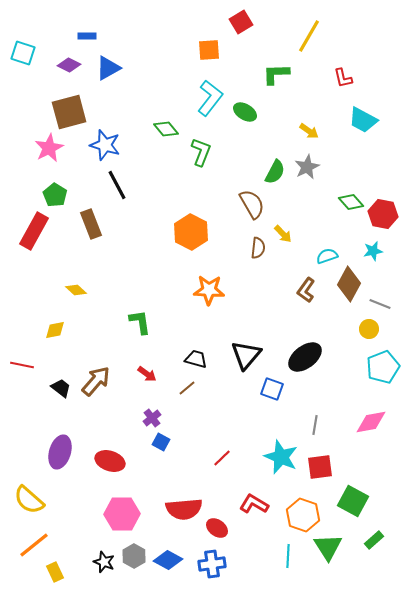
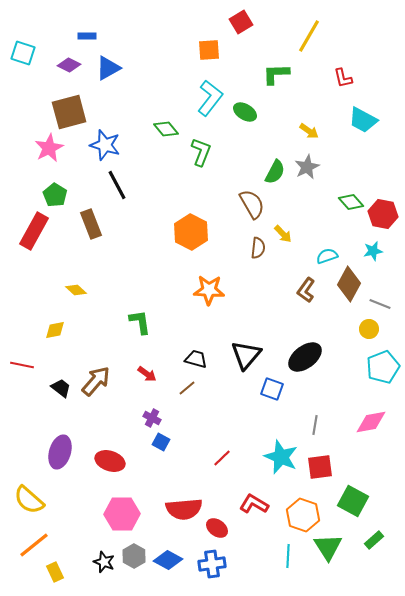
purple cross at (152, 418): rotated 24 degrees counterclockwise
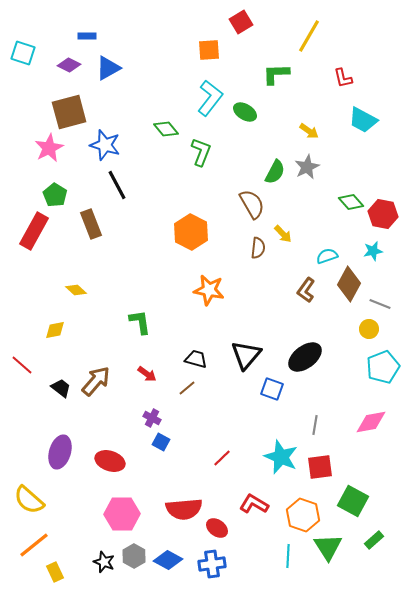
orange star at (209, 290): rotated 8 degrees clockwise
red line at (22, 365): rotated 30 degrees clockwise
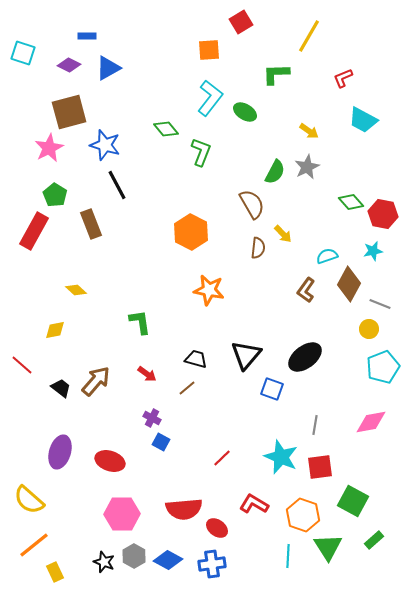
red L-shape at (343, 78): rotated 80 degrees clockwise
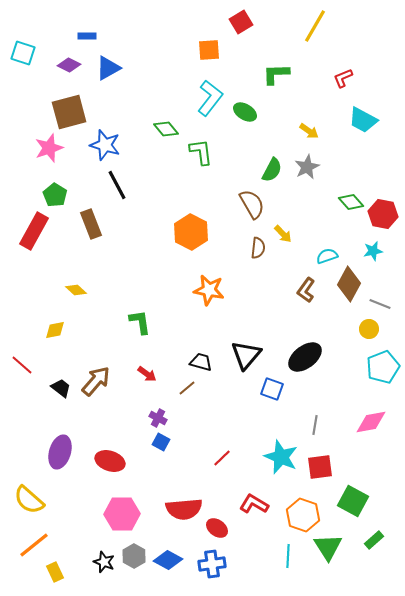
yellow line at (309, 36): moved 6 px right, 10 px up
pink star at (49, 148): rotated 8 degrees clockwise
green L-shape at (201, 152): rotated 28 degrees counterclockwise
green semicircle at (275, 172): moved 3 px left, 2 px up
black trapezoid at (196, 359): moved 5 px right, 3 px down
purple cross at (152, 418): moved 6 px right
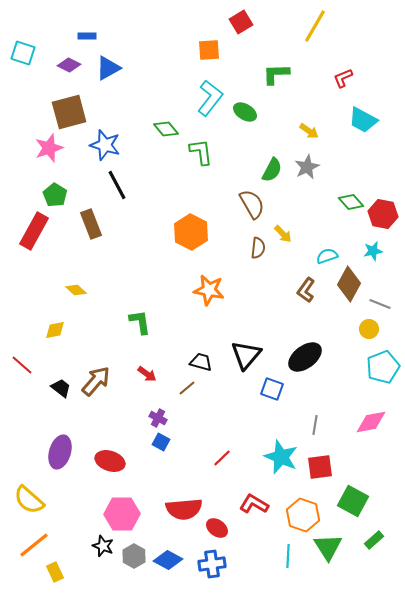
black star at (104, 562): moved 1 px left, 16 px up
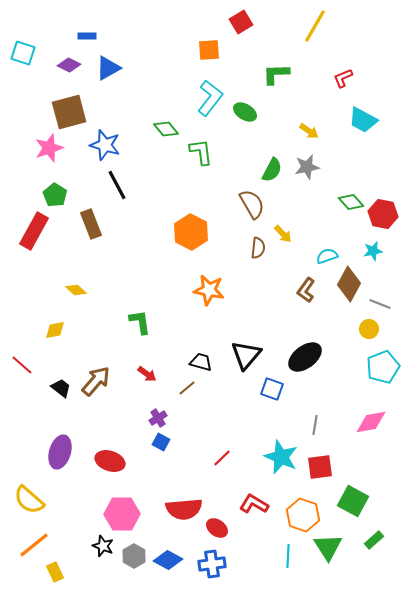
gray star at (307, 167): rotated 15 degrees clockwise
purple cross at (158, 418): rotated 30 degrees clockwise
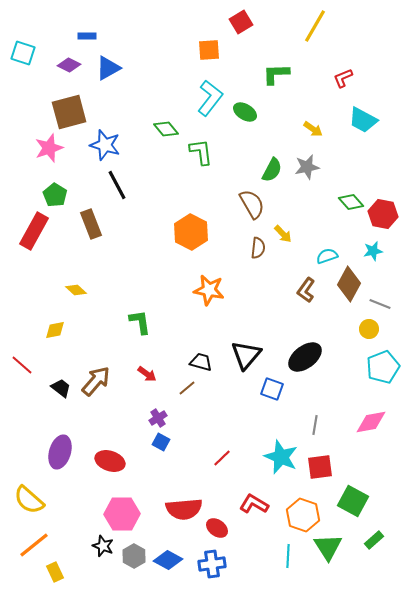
yellow arrow at (309, 131): moved 4 px right, 2 px up
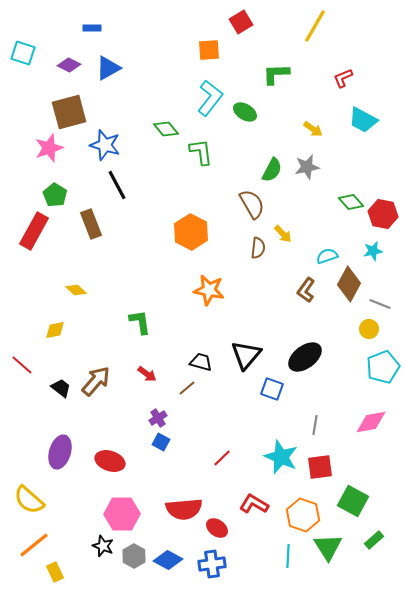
blue rectangle at (87, 36): moved 5 px right, 8 px up
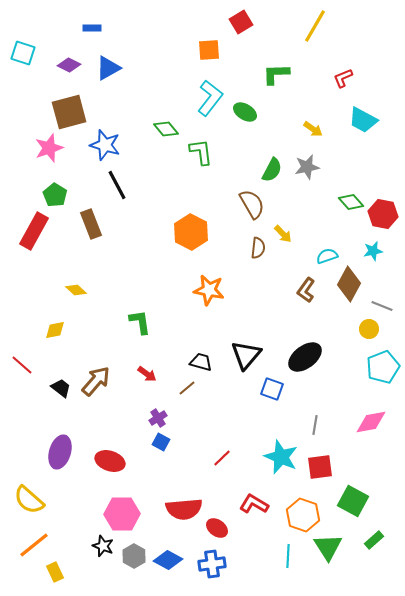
gray line at (380, 304): moved 2 px right, 2 px down
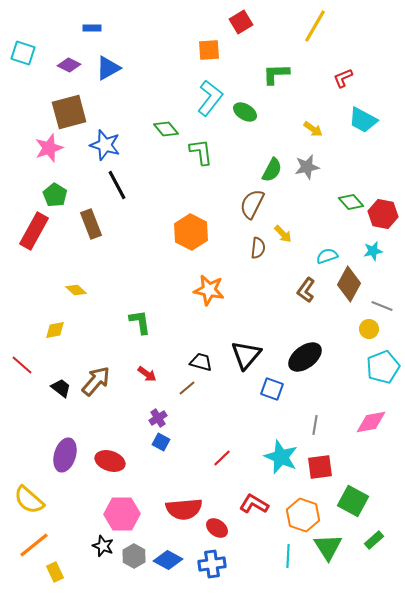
brown semicircle at (252, 204): rotated 124 degrees counterclockwise
purple ellipse at (60, 452): moved 5 px right, 3 px down
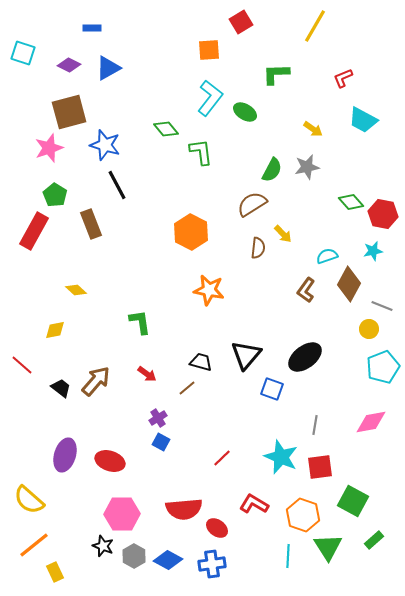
brown semicircle at (252, 204): rotated 32 degrees clockwise
